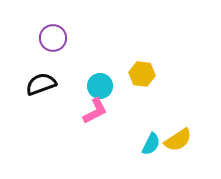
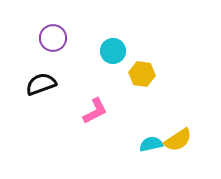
cyan circle: moved 13 px right, 35 px up
cyan semicircle: rotated 130 degrees counterclockwise
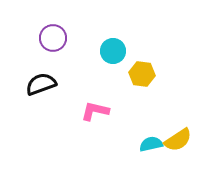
pink L-shape: rotated 140 degrees counterclockwise
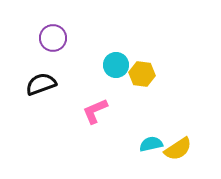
cyan circle: moved 3 px right, 14 px down
pink L-shape: rotated 36 degrees counterclockwise
yellow semicircle: moved 9 px down
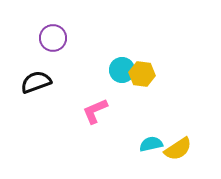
cyan circle: moved 6 px right, 5 px down
black semicircle: moved 5 px left, 2 px up
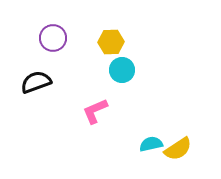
yellow hexagon: moved 31 px left, 32 px up; rotated 10 degrees counterclockwise
